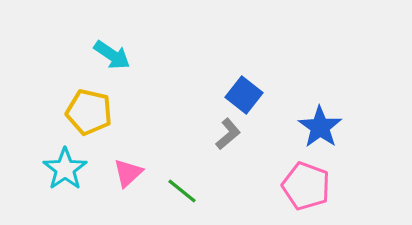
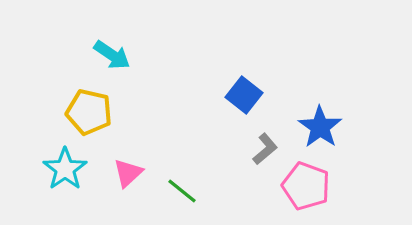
gray L-shape: moved 37 px right, 15 px down
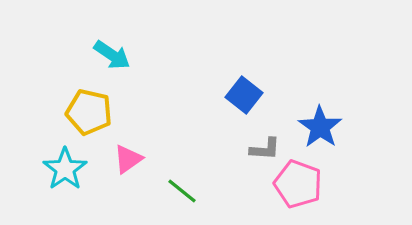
gray L-shape: rotated 44 degrees clockwise
pink triangle: moved 14 px up; rotated 8 degrees clockwise
pink pentagon: moved 8 px left, 2 px up
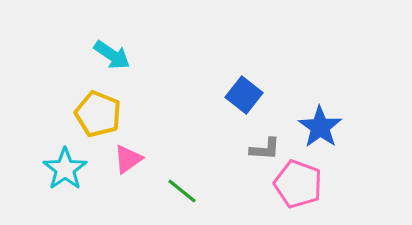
yellow pentagon: moved 9 px right, 2 px down; rotated 9 degrees clockwise
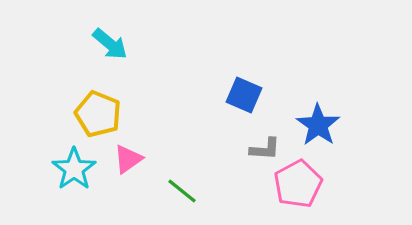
cyan arrow: moved 2 px left, 11 px up; rotated 6 degrees clockwise
blue square: rotated 15 degrees counterclockwise
blue star: moved 2 px left, 2 px up
cyan star: moved 9 px right
pink pentagon: rotated 24 degrees clockwise
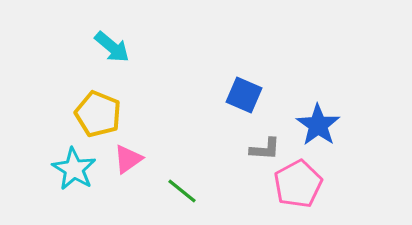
cyan arrow: moved 2 px right, 3 px down
cyan star: rotated 6 degrees counterclockwise
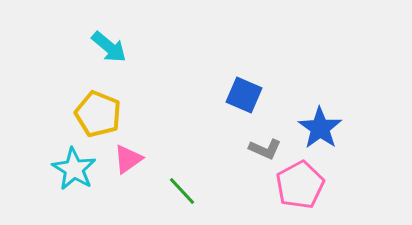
cyan arrow: moved 3 px left
blue star: moved 2 px right, 3 px down
gray L-shape: rotated 20 degrees clockwise
pink pentagon: moved 2 px right, 1 px down
green line: rotated 8 degrees clockwise
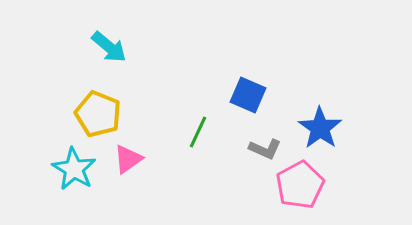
blue square: moved 4 px right
green line: moved 16 px right, 59 px up; rotated 68 degrees clockwise
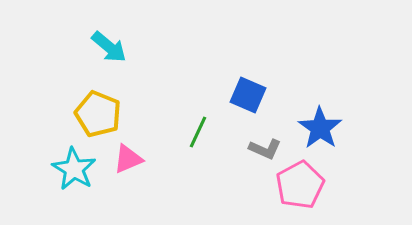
pink triangle: rotated 12 degrees clockwise
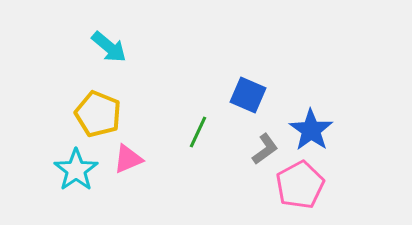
blue star: moved 9 px left, 2 px down
gray L-shape: rotated 60 degrees counterclockwise
cyan star: moved 2 px right, 1 px down; rotated 6 degrees clockwise
